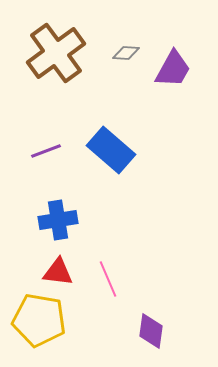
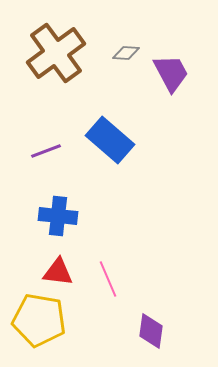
purple trapezoid: moved 2 px left, 4 px down; rotated 57 degrees counterclockwise
blue rectangle: moved 1 px left, 10 px up
blue cross: moved 4 px up; rotated 15 degrees clockwise
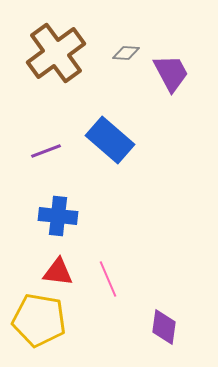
purple diamond: moved 13 px right, 4 px up
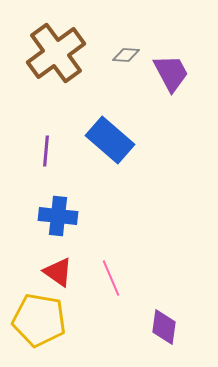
gray diamond: moved 2 px down
purple line: rotated 64 degrees counterclockwise
red triangle: rotated 28 degrees clockwise
pink line: moved 3 px right, 1 px up
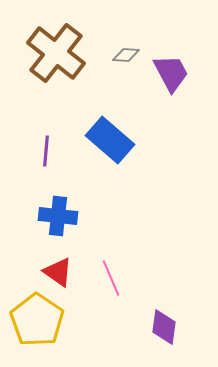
brown cross: rotated 16 degrees counterclockwise
yellow pentagon: moved 2 px left; rotated 24 degrees clockwise
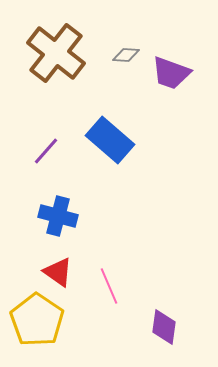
purple trapezoid: rotated 138 degrees clockwise
purple line: rotated 36 degrees clockwise
blue cross: rotated 9 degrees clockwise
pink line: moved 2 px left, 8 px down
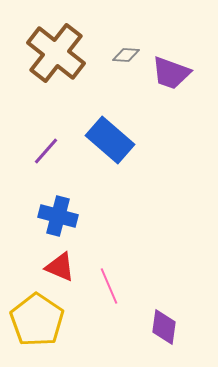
red triangle: moved 2 px right, 5 px up; rotated 12 degrees counterclockwise
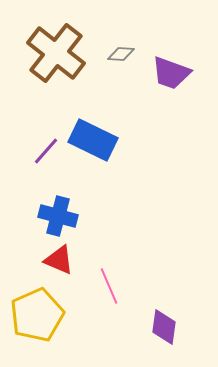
gray diamond: moved 5 px left, 1 px up
blue rectangle: moved 17 px left; rotated 15 degrees counterclockwise
red triangle: moved 1 px left, 7 px up
yellow pentagon: moved 5 px up; rotated 14 degrees clockwise
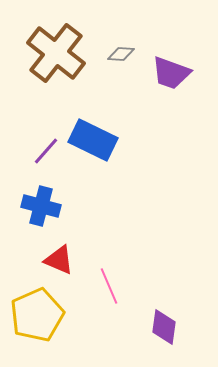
blue cross: moved 17 px left, 10 px up
